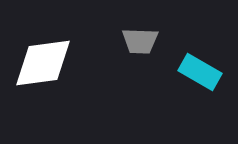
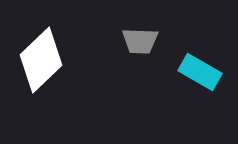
white diamond: moved 2 px left, 3 px up; rotated 36 degrees counterclockwise
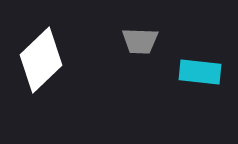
cyan rectangle: rotated 24 degrees counterclockwise
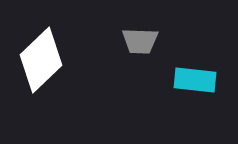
cyan rectangle: moved 5 px left, 8 px down
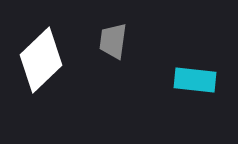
gray trapezoid: moved 27 px left; rotated 96 degrees clockwise
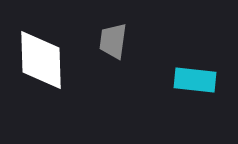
white diamond: rotated 48 degrees counterclockwise
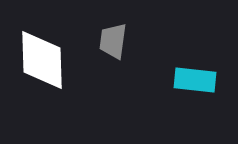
white diamond: moved 1 px right
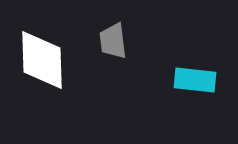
gray trapezoid: rotated 15 degrees counterclockwise
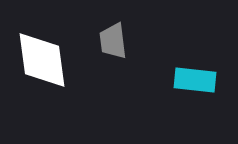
white diamond: rotated 6 degrees counterclockwise
